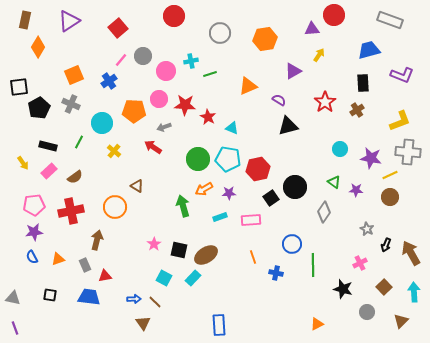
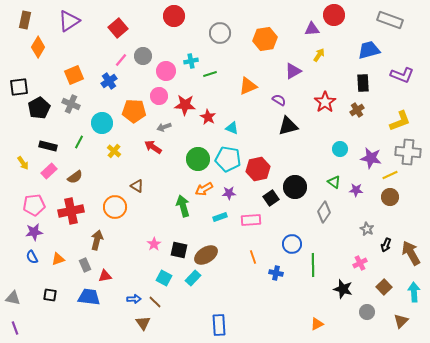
pink circle at (159, 99): moved 3 px up
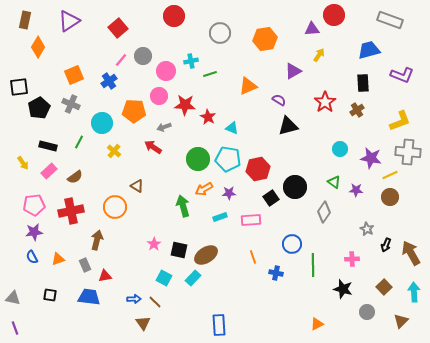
pink cross at (360, 263): moved 8 px left, 4 px up; rotated 24 degrees clockwise
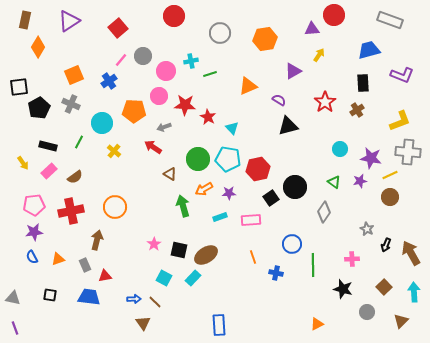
cyan triangle at (232, 128): rotated 24 degrees clockwise
brown triangle at (137, 186): moved 33 px right, 12 px up
purple star at (356, 190): moved 4 px right, 9 px up; rotated 16 degrees counterclockwise
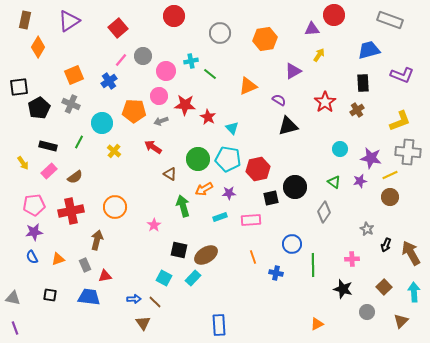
green line at (210, 74): rotated 56 degrees clockwise
gray arrow at (164, 127): moved 3 px left, 6 px up
black square at (271, 198): rotated 21 degrees clockwise
pink star at (154, 244): moved 19 px up
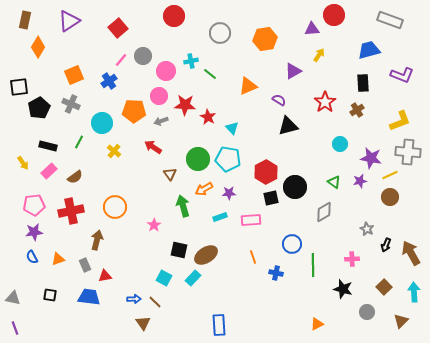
cyan circle at (340, 149): moved 5 px up
red hexagon at (258, 169): moved 8 px right, 3 px down; rotated 15 degrees counterclockwise
brown triangle at (170, 174): rotated 24 degrees clockwise
gray diamond at (324, 212): rotated 25 degrees clockwise
